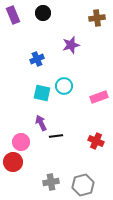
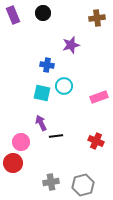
blue cross: moved 10 px right, 6 px down; rotated 32 degrees clockwise
red circle: moved 1 px down
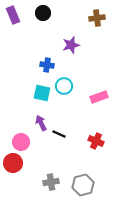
black line: moved 3 px right, 2 px up; rotated 32 degrees clockwise
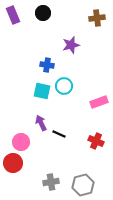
cyan square: moved 2 px up
pink rectangle: moved 5 px down
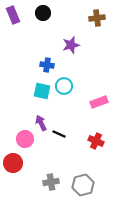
pink circle: moved 4 px right, 3 px up
